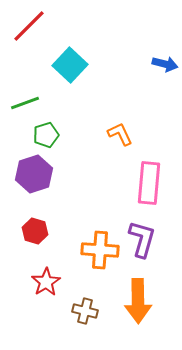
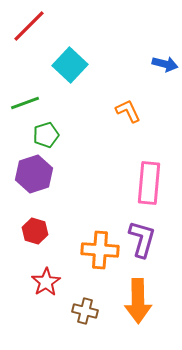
orange L-shape: moved 8 px right, 23 px up
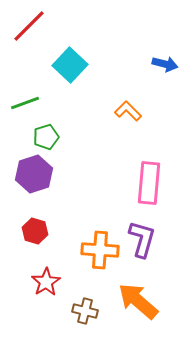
orange L-shape: rotated 20 degrees counterclockwise
green pentagon: moved 2 px down
orange arrow: rotated 132 degrees clockwise
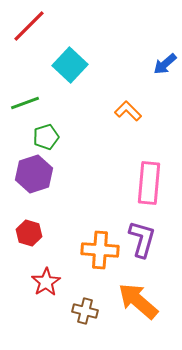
blue arrow: rotated 125 degrees clockwise
red hexagon: moved 6 px left, 2 px down
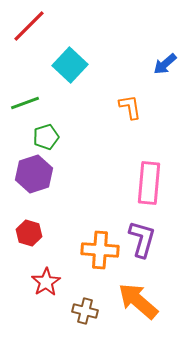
orange L-shape: moved 2 px right, 4 px up; rotated 36 degrees clockwise
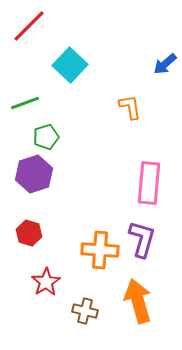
orange arrow: rotated 33 degrees clockwise
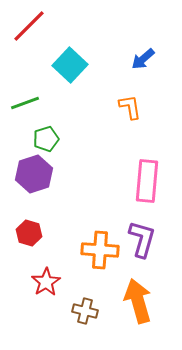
blue arrow: moved 22 px left, 5 px up
green pentagon: moved 2 px down
pink rectangle: moved 2 px left, 2 px up
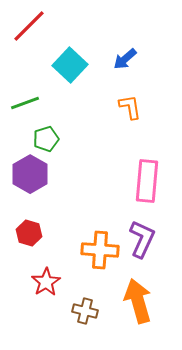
blue arrow: moved 18 px left
purple hexagon: moved 4 px left; rotated 12 degrees counterclockwise
purple L-shape: rotated 9 degrees clockwise
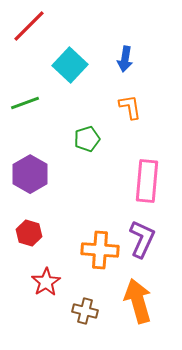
blue arrow: rotated 40 degrees counterclockwise
green pentagon: moved 41 px right
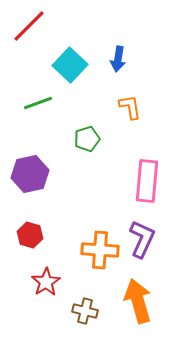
blue arrow: moved 7 px left
green line: moved 13 px right
purple hexagon: rotated 18 degrees clockwise
red hexagon: moved 1 px right, 2 px down
